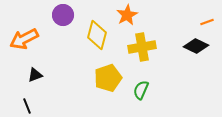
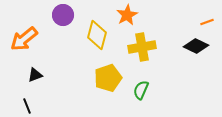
orange arrow: rotated 12 degrees counterclockwise
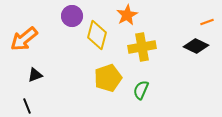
purple circle: moved 9 px right, 1 px down
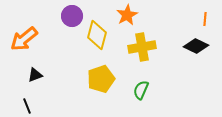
orange line: moved 2 px left, 3 px up; rotated 64 degrees counterclockwise
yellow pentagon: moved 7 px left, 1 px down
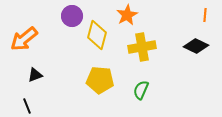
orange line: moved 4 px up
yellow pentagon: moved 1 px left, 1 px down; rotated 24 degrees clockwise
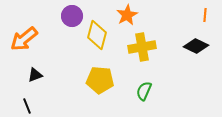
green semicircle: moved 3 px right, 1 px down
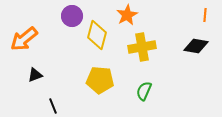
black diamond: rotated 15 degrees counterclockwise
black line: moved 26 px right
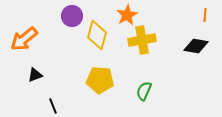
yellow cross: moved 7 px up
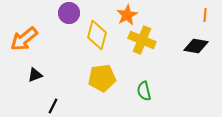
purple circle: moved 3 px left, 3 px up
yellow cross: rotated 32 degrees clockwise
yellow pentagon: moved 2 px right, 2 px up; rotated 12 degrees counterclockwise
green semicircle: rotated 36 degrees counterclockwise
black line: rotated 49 degrees clockwise
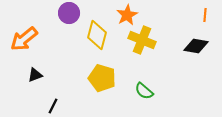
yellow pentagon: rotated 24 degrees clockwise
green semicircle: rotated 36 degrees counterclockwise
